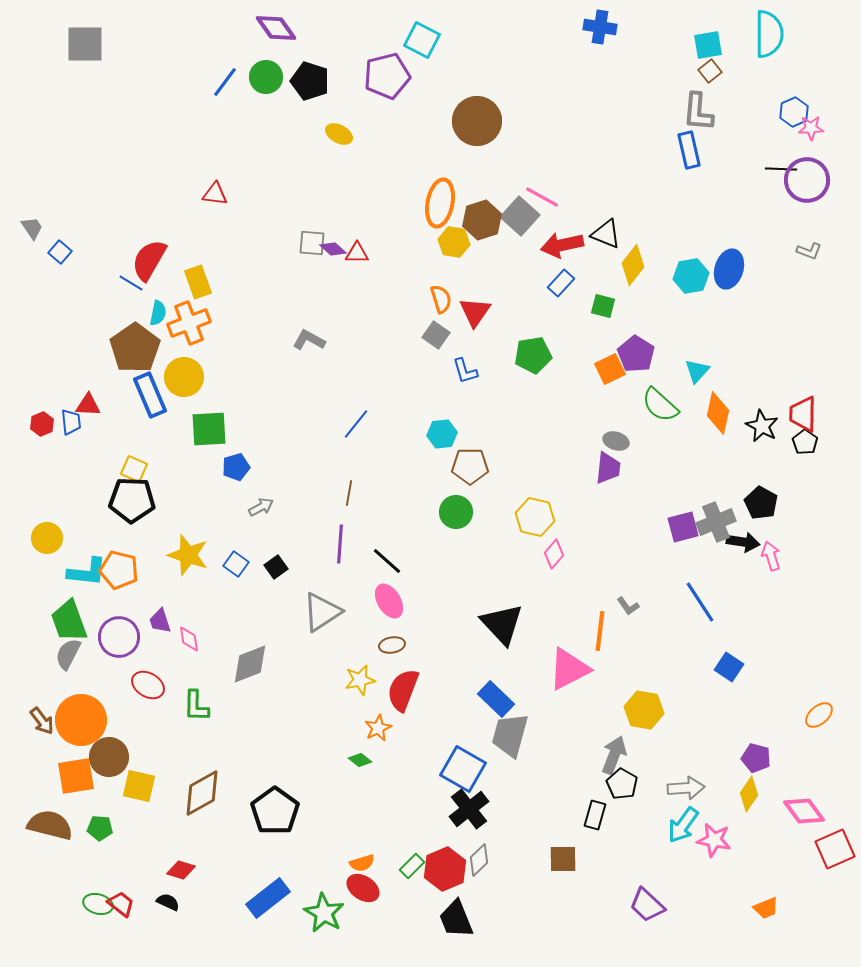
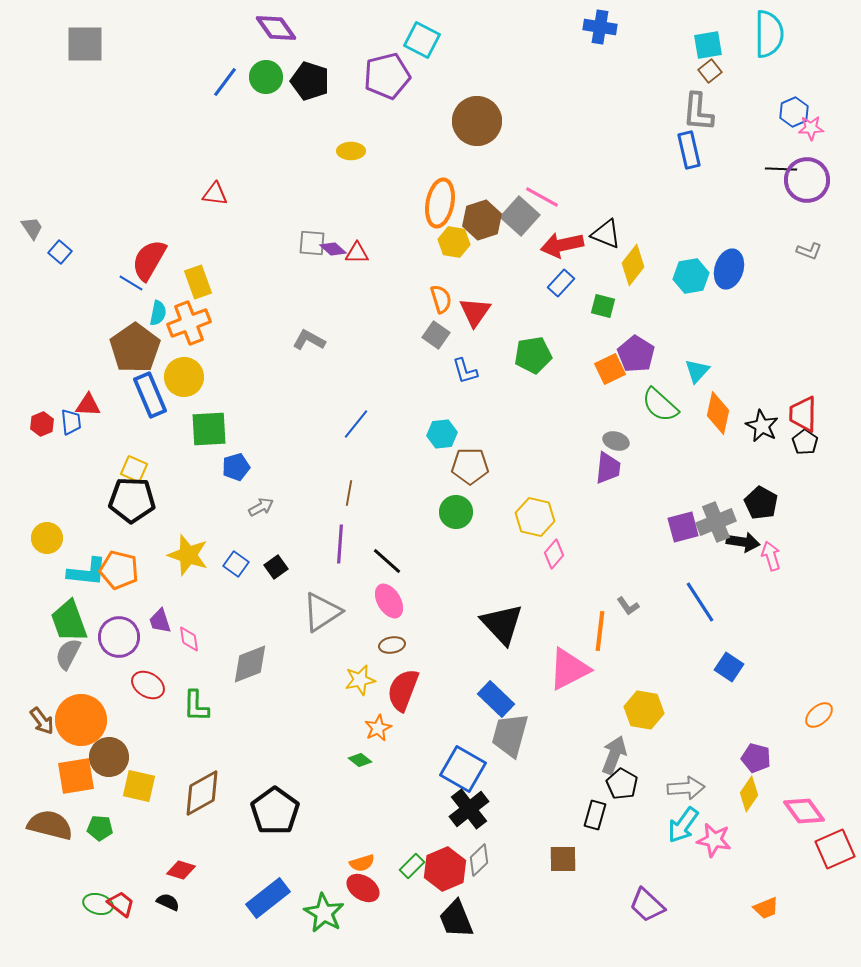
yellow ellipse at (339, 134): moved 12 px right, 17 px down; rotated 28 degrees counterclockwise
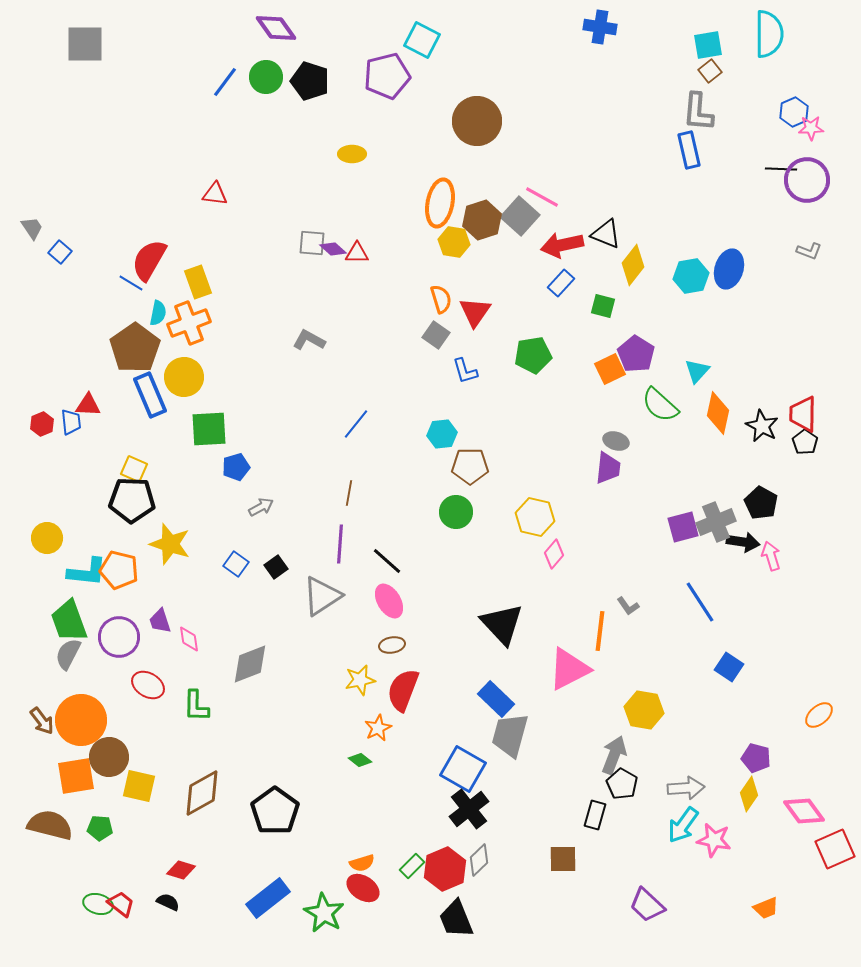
yellow ellipse at (351, 151): moved 1 px right, 3 px down
yellow star at (188, 555): moved 18 px left, 11 px up
gray triangle at (322, 612): moved 16 px up
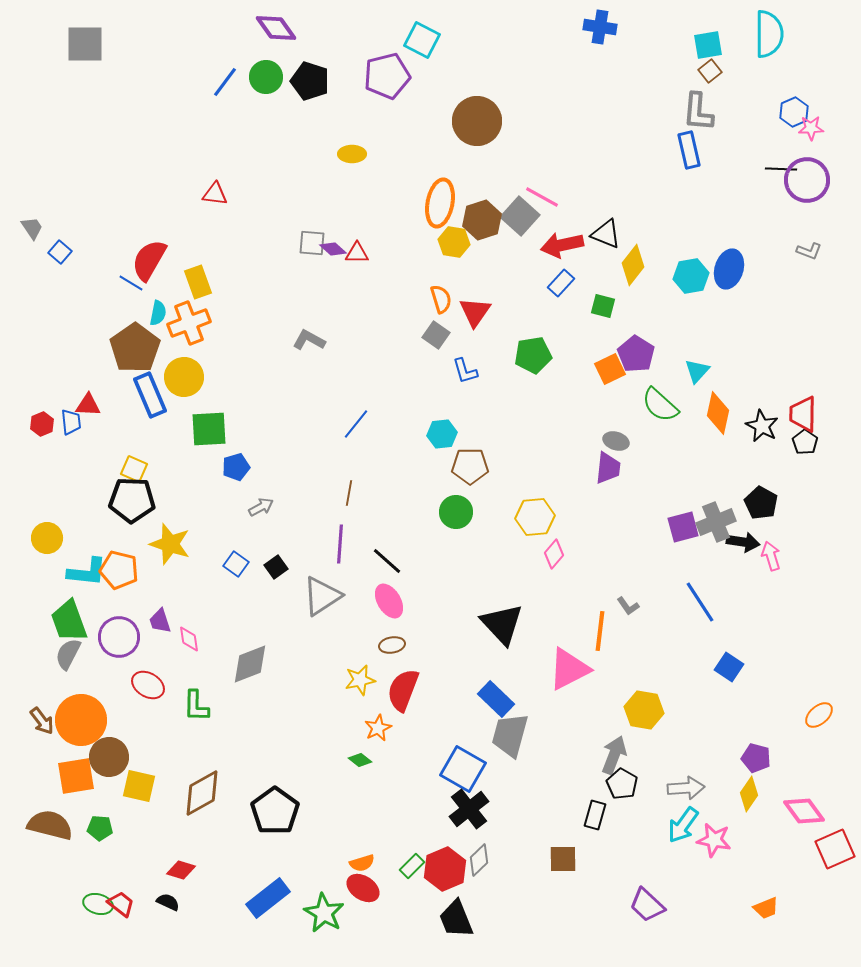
yellow hexagon at (535, 517): rotated 18 degrees counterclockwise
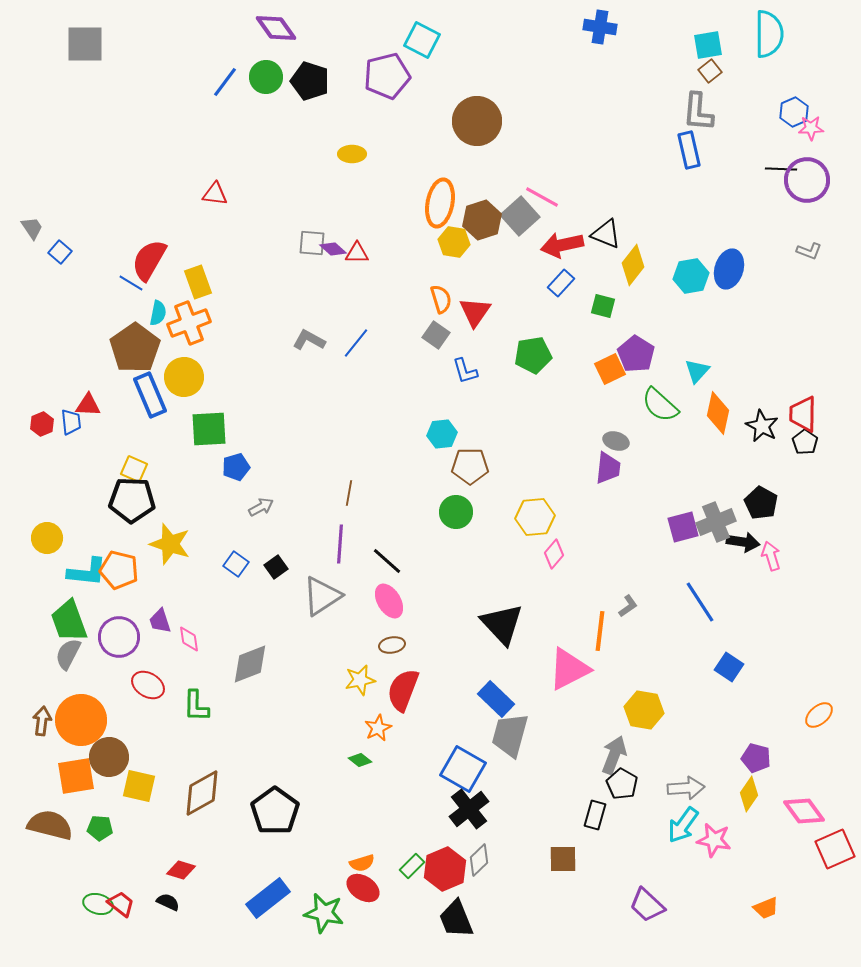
gray square at (520, 216): rotated 6 degrees clockwise
blue line at (356, 424): moved 81 px up
gray L-shape at (628, 606): rotated 90 degrees counterclockwise
brown arrow at (42, 721): rotated 136 degrees counterclockwise
green star at (324, 913): rotated 18 degrees counterclockwise
